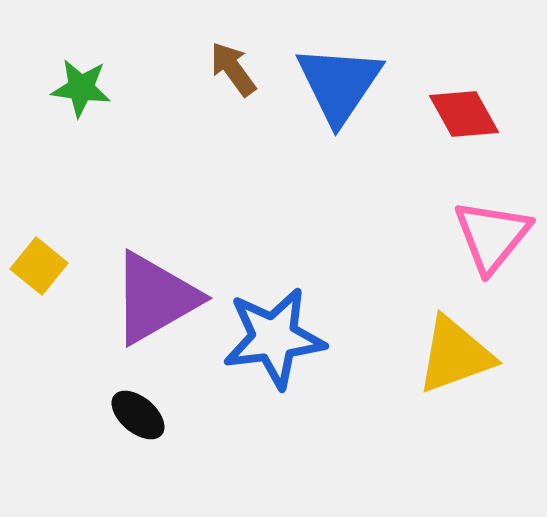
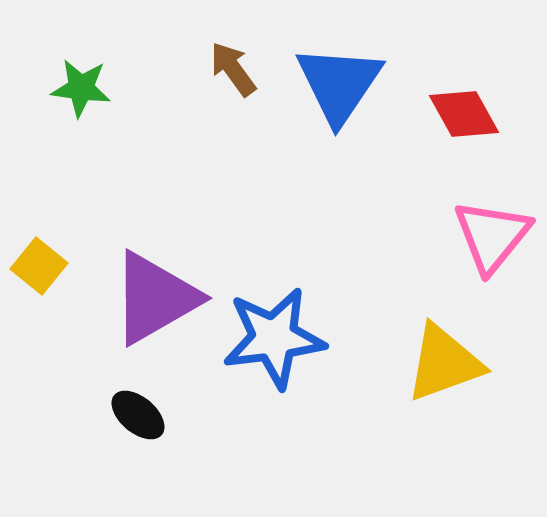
yellow triangle: moved 11 px left, 8 px down
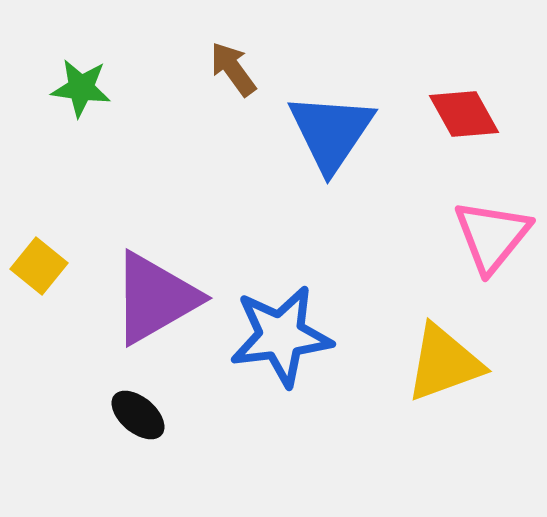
blue triangle: moved 8 px left, 48 px down
blue star: moved 7 px right, 2 px up
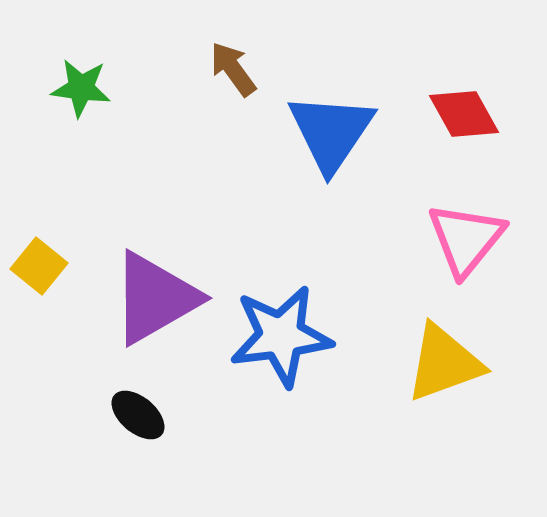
pink triangle: moved 26 px left, 3 px down
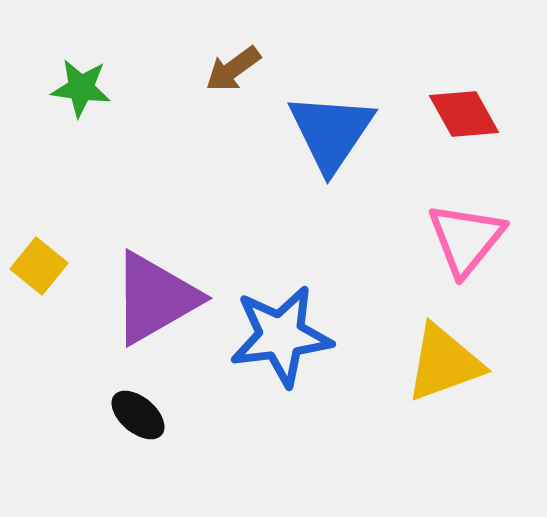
brown arrow: rotated 90 degrees counterclockwise
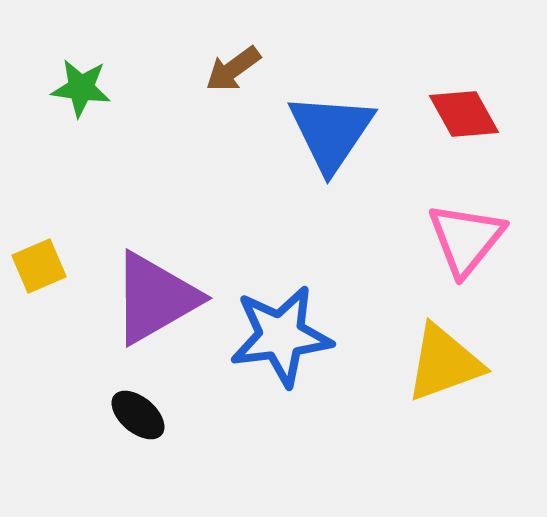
yellow square: rotated 28 degrees clockwise
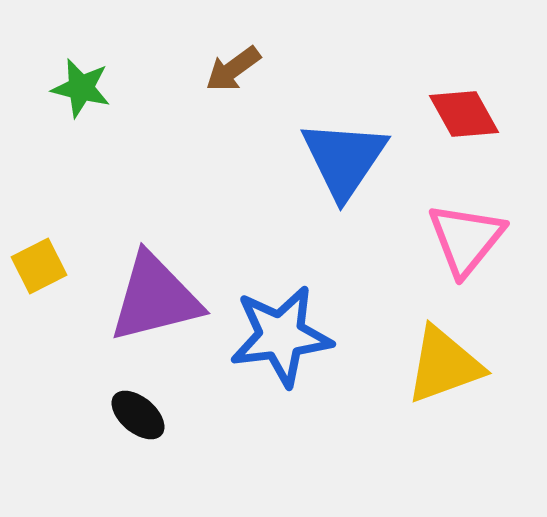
green star: rotated 6 degrees clockwise
blue triangle: moved 13 px right, 27 px down
yellow square: rotated 4 degrees counterclockwise
purple triangle: rotated 16 degrees clockwise
yellow triangle: moved 2 px down
